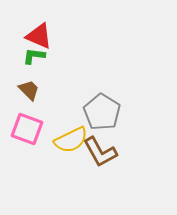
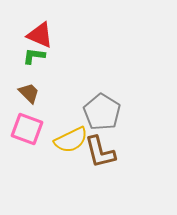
red triangle: moved 1 px right, 1 px up
brown trapezoid: moved 3 px down
brown L-shape: rotated 15 degrees clockwise
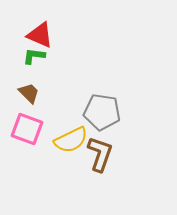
gray pentagon: rotated 24 degrees counterclockwise
brown L-shape: moved 2 px down; rotated 147 degrees counterclockwise
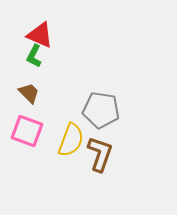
green L-shape: rotated 70 degrees counterclockwise
gray pentagon: moved 1 px left, 2 px up
pink square: moved 2 px down
yellow semicircle: rotated 44 degrees counterclockwise
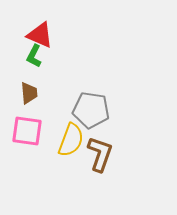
brown trapezoid: rotated 40 degrees clockwise
gray pentagon: moved 10 px left
pink square: rotated 12 degrees counterclockwise
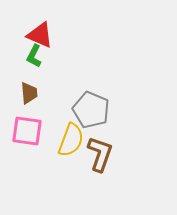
gray pentagon: rotated 15 degrees clockwise
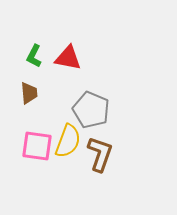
red triangle: moved 28 px right, 23 px down; rotated 12 degrees counterclockwise
pink square: moved 10 px right, 15 px down
yellow semicircle: moved 3 px left, 1 px down
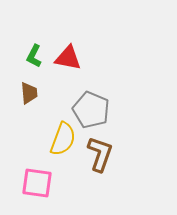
yellow semicircle: moved 5 px left, 2 px up
pink square: moved 37 px down
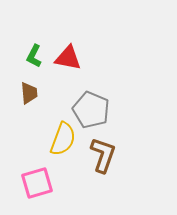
brown L-shape: moved 3 px right, 1 px down
pink square: rotated 24 degrees counterclockwise
